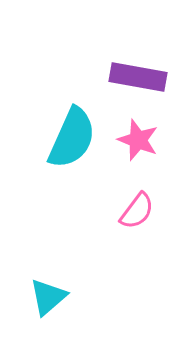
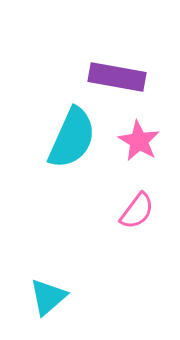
purple rectangle: moved 21 px left
pink star: moved 1 px right, 1 px down; rotated 9 degrees clockwise
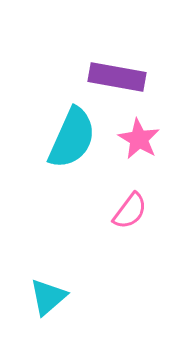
pink star: moved 2 px up
pink semicircle: moved 7 px left
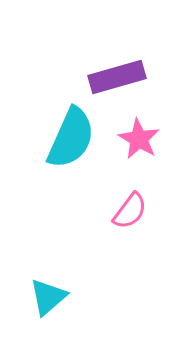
purple rectangle: rotated 26 degrees counterclockwise
cyan semicircle: moved 1 px left
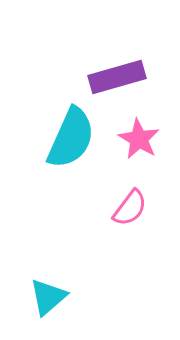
pink semicircle: moved 3 px up
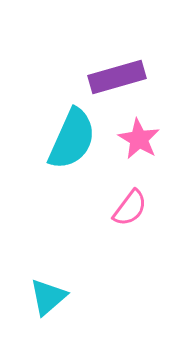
cyan semicircle: moved 1 px right, 1 px down
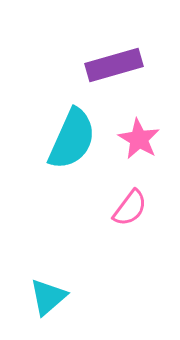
purple rectangle: moved 3 px left, 12 px up
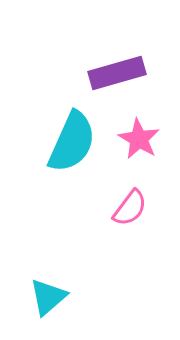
purple rectangle: moved 3 px right, 8 px down
cyan semicircle: moved 3 px down
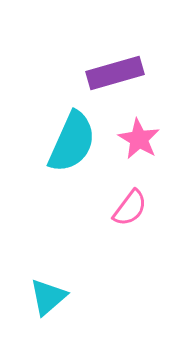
purple rectangle: moved 2 px left
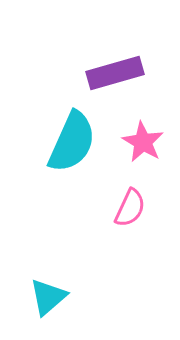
pink star: moved 4 px right, 3 px down
pink semicircle: rotated 12 degrees counterclockwise
